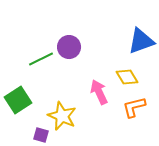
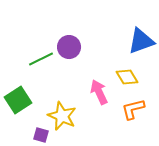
orange L-shape: moved 1 px left, 2 px down
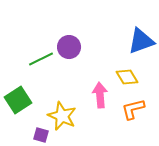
pink arrow: moved 1 px right, 3 px down; rotated 20 degrees clockwise
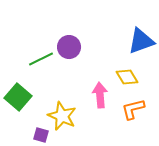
green square: moved 3 px up; rotated 16 degrees counterclockwise
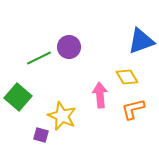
green line: moved 2 px left, 1 px up
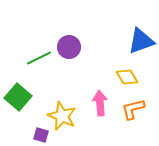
pink arrow: moved 8 px down
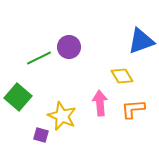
yellow diamond: moved 5 px left, 1 px up
orange L-shape: rotated 10 degrees clockwise
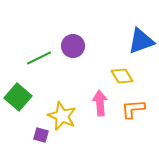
purple circle: moved 4 px right, 1 px up
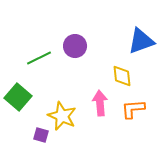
purple circle: moved 2 px right
yellow diamond: rotated 25 degrees clockwise
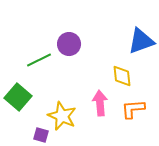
purple circle: moved 6 px left, 2 px up
green line: moved 2 px down
